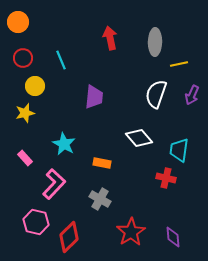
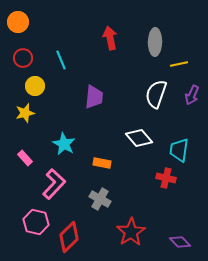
purple diamond: moved 7 px right, 5 px down; rotated 40 degrees counterclockwise
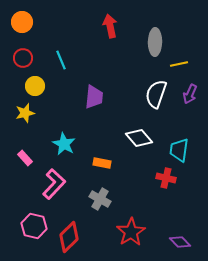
orange circle: moved 4 px right
red arrow: moved 12 px up
purple arrow: moved 2 px left, 1 px up
pink hexagon: moved 2 px left, 4 px down
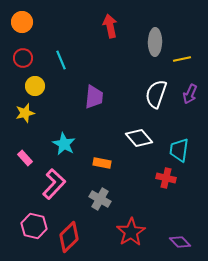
yellow line: moved 3 px right, 5 px up
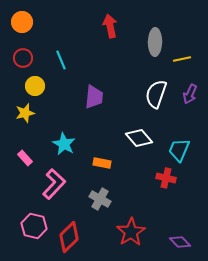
cyan trapezoid: rotated 15 degrees clockwise
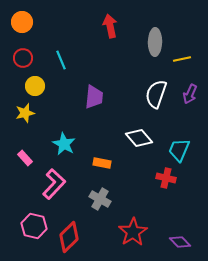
red star: moved 2 px right
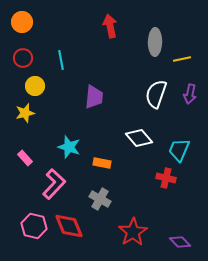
cyan line: rotated 12 degrees clockwise
purple arrow: rotated 12 degrees counterclockwise
cyan star: moved 5 px right, 3 px down; rotated 10 degrees counterclockwise
red diamond: moved 11 px up; rotated 68 degrees counterclockwise
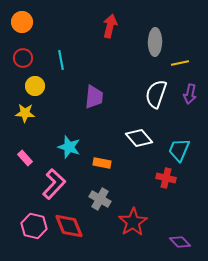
red arrow: rotated 25 degrees clockwise
yellow line: moved 2 px left, 4 px down
yellow star: rotated 18 degrees clockwise
red star: moved 10 px up
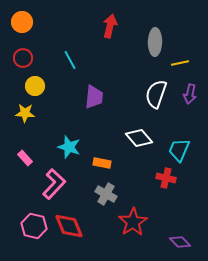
cyan line: moved 9 px right; rotated 18 degrees counterclockwise
gray cross: moved 6 px right, 5 px up
